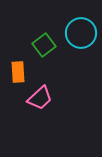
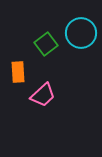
green square: moved 2 px right, 1 px up
pink trapezoid: moved 3 px right, 3 px up
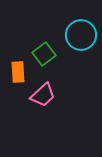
cyan circle: moved 2 px down
green square: moved 2 px left, 10 px down
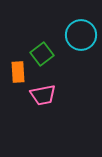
green square: moved 2 px left
pink trapezoid: rotated 32 degrees clockwise
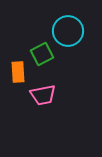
cyan circle: moved 13 px left, 4 px up
green square: rotated 10 degrees clockwise
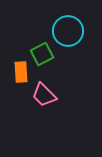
orange rectangle: moved 3 px right
pink trapezoid: moved 1 px right; rotated 56 degrees clockwise
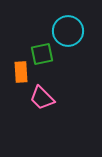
green square: rotated 15 degrees clockwise
pink trapezoid: moved 2 px left, 3 px down
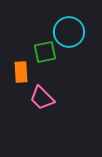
cyan circle: moved 1 px right, 1 px down
green square: moved 3 px right, 2 px up
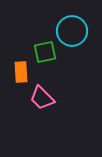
cyan circle: moved 3 px right, 1 px up
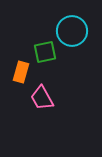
orange rectangle: rotated 20 degrees clockwise
pink trapezoid: rotated 16 degrees clockwise
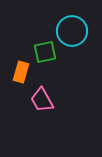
pink trapezoid: moved 2 px down
